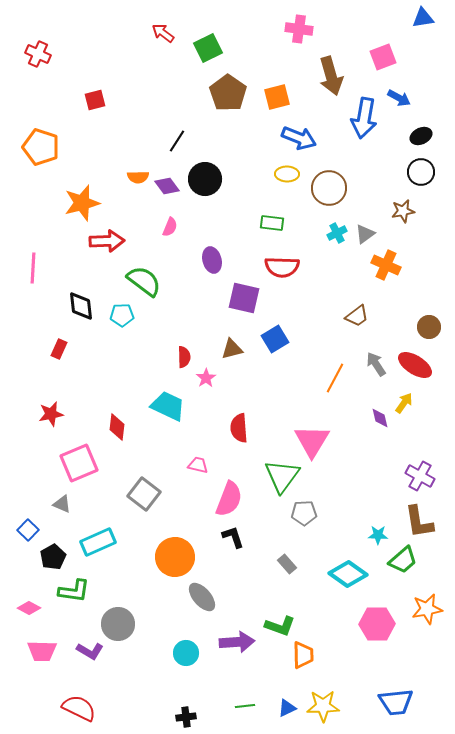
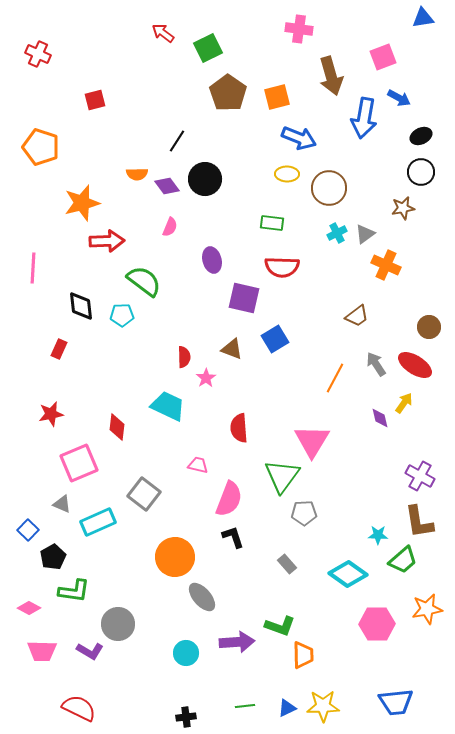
orange semicircle at (138, 177): moved 1 px left, 3 px up
brown star at (403, 211): moved 3 px up
brown triangle at (232, 349): rotated 35 degrees clockwise
cyan rectangle at (98, 542): moved 20 px up
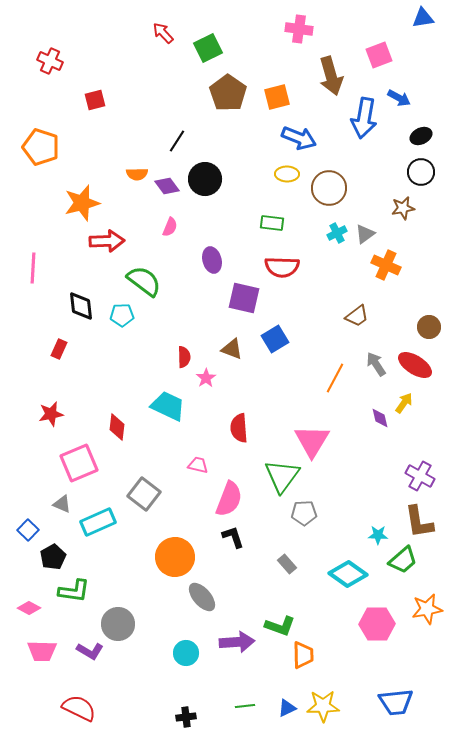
red arrow at (163, 33): rotated 10 degrees clockwise
red cross at (38, 54): moved 12 px right, 7 px down
pink square at (383, 57): moved 4 px left, 2 px up
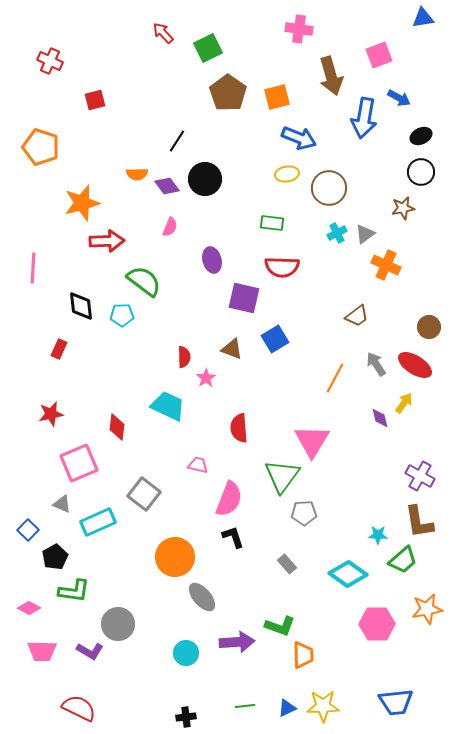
yellow ellipse at (287, 174): rotated 10 degrees counterclockwise
black pentagon at (53, 557): moved 2 px right
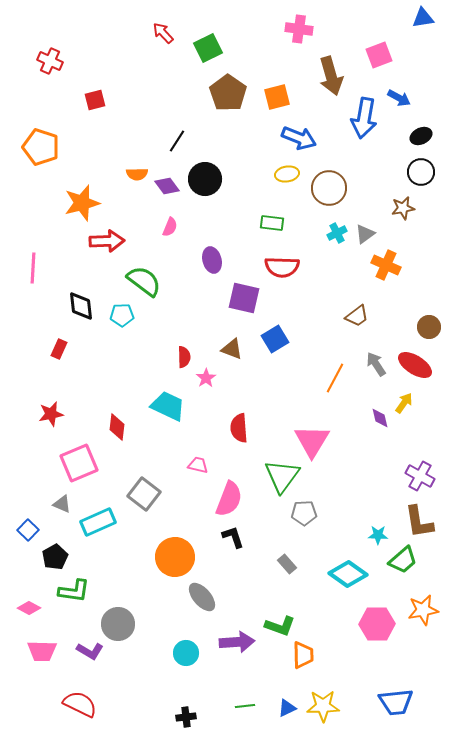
orange star at (427, 609): moved 4 px left, 1 px down
red semicircle at (79, 708): moved 1 px right, 4 px up
